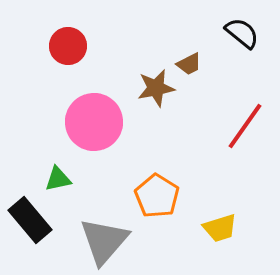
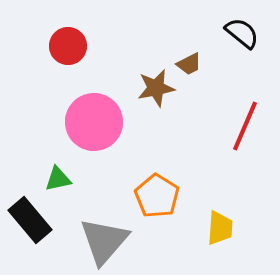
red line: rotated 12 degrees counterclockwise
yellow trapezoid: rotated 69 degrees counterclockwise
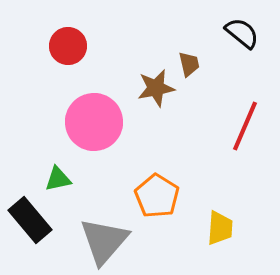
brown trapezoid: rotated 76 degrees counterclockwise
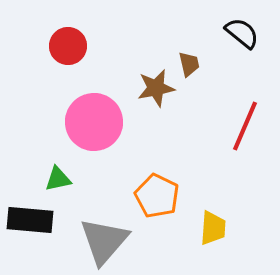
orange pentagon: rotated 6 degrees counterclockwise
black rectangle: rotated 45 degrees counterclockwise
yellow trapezoid: moved 7 px left
